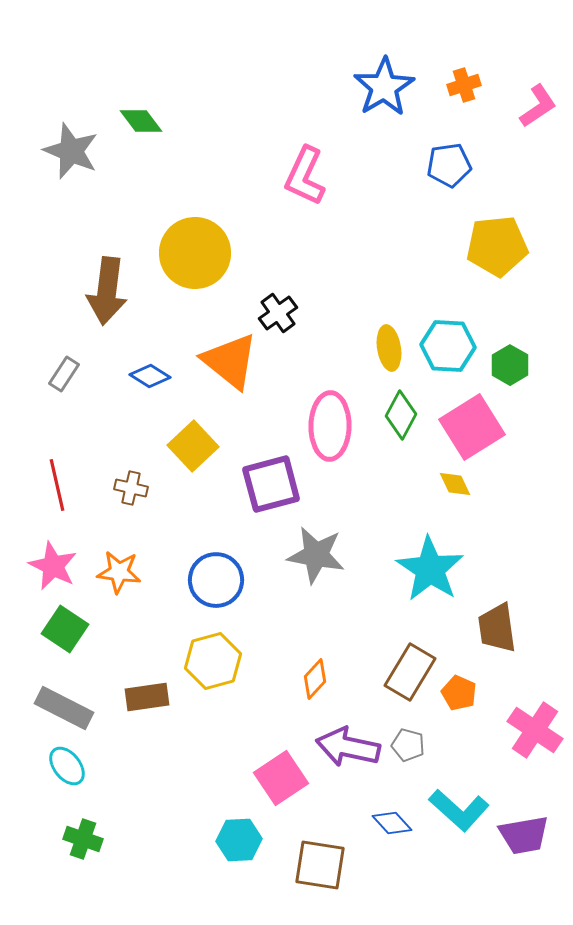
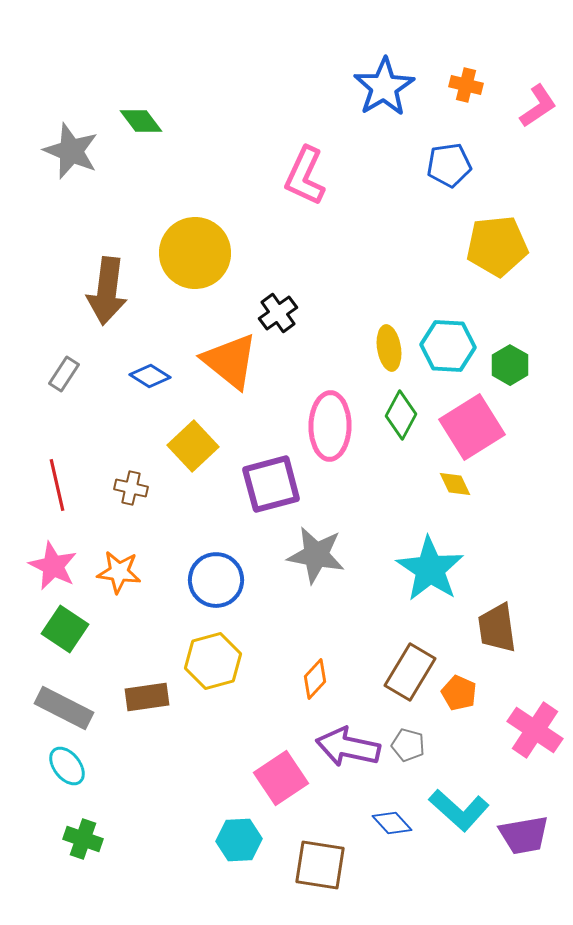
orange cross at (464, 85): moved 2 px right; rotated 32 degrees clockwise
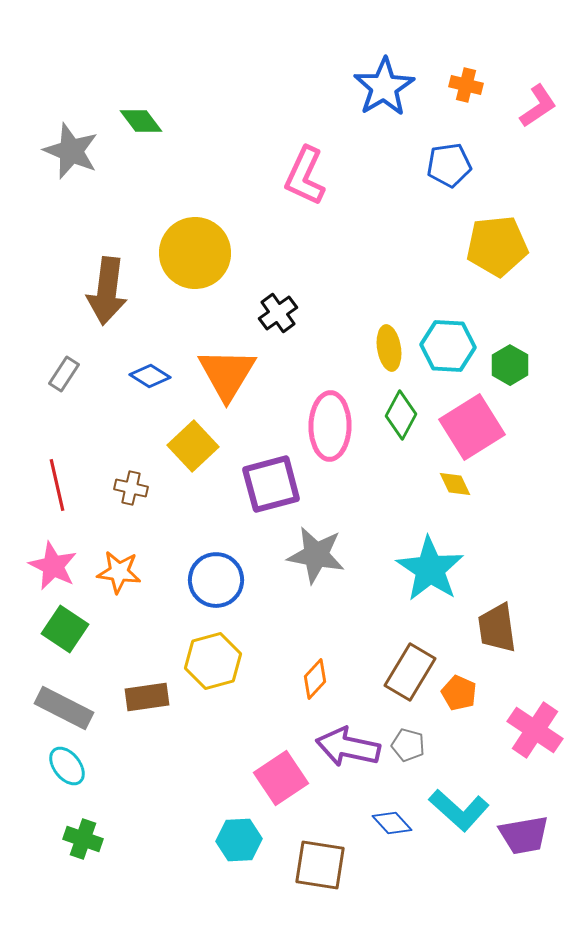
orange triangle at (230, 361): moved 3 px left, 13 px down; rotated 22 degrees clockwise
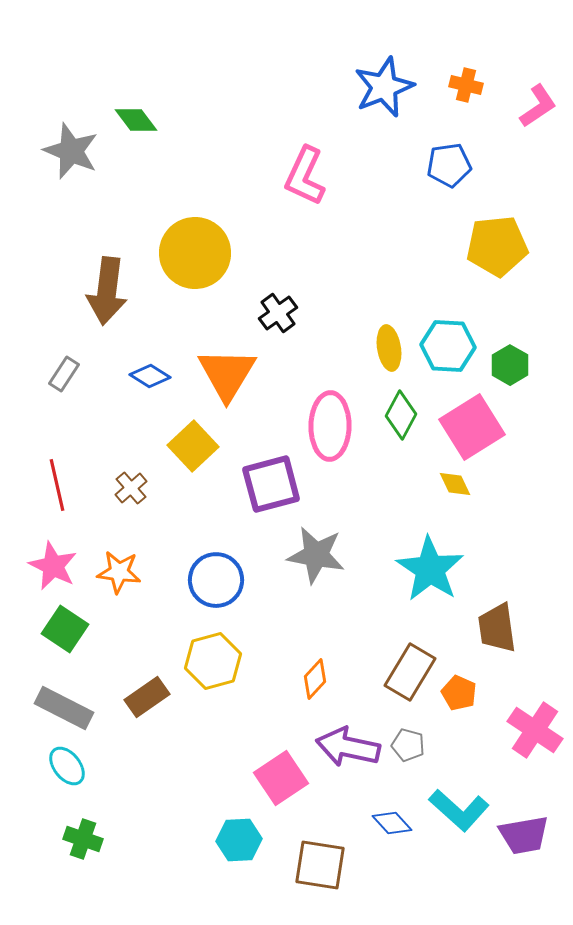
blue star at (384, 87): rotated 10 degrees clockwise
green diamond at (141, 121): moved 5 px left, 1 px up
brown cross at (131, 488): rotated 36 degrees clockwise
brown rectangle at (147, 697): rotated 27 degrees counterclockwise
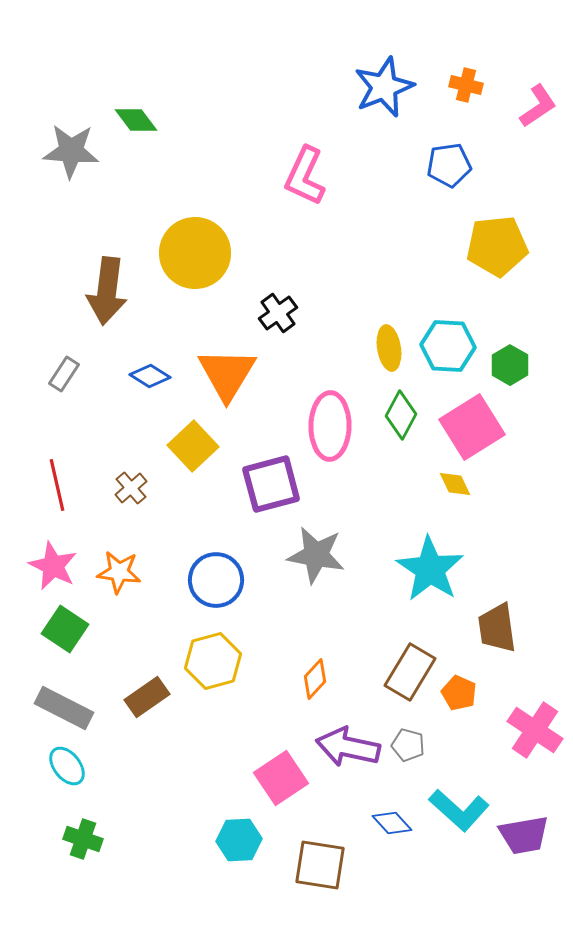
gray star at (71, 151): rotated 18 degrees counterclockwise
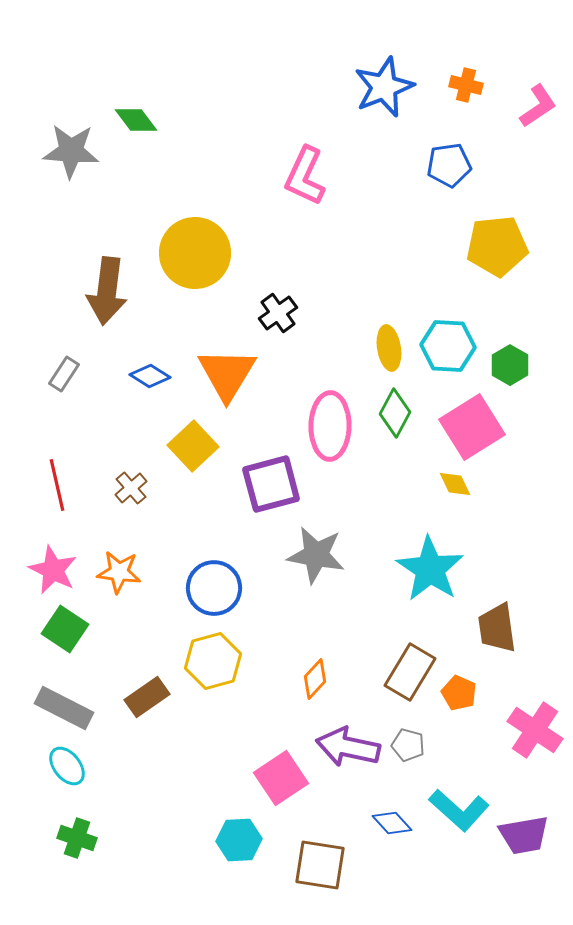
green diamond at (401, 415): moved 6 px left, 2 px up
pink star at (53, 566): moved 4 px down
blue circle at (216, 580): moved 2 px left, 8 px down
green cross at (83, 839): moved 6 px left, 1 px up
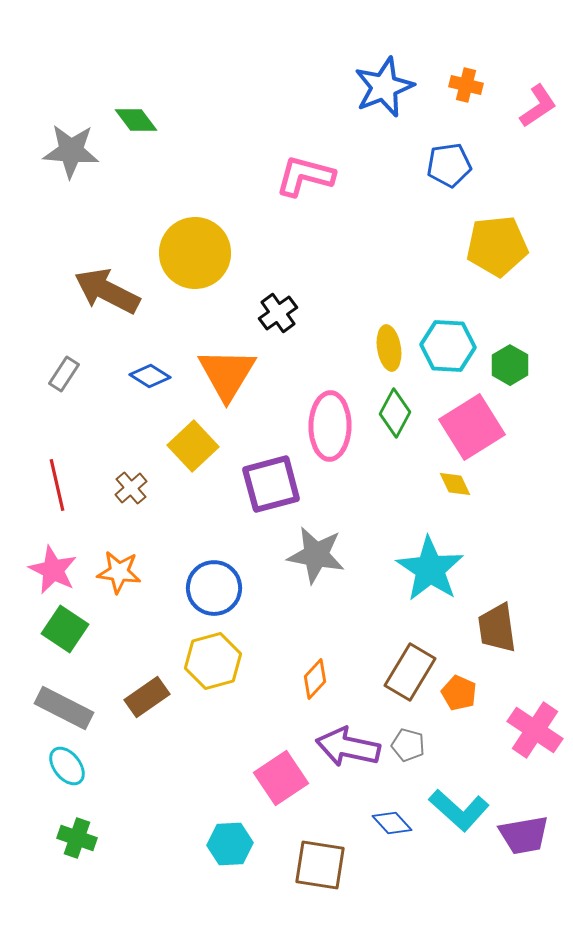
pink L-shape at (305, 176): rotated 80 degrees clockwise
brown arrow at (107, 291): rotated 110 degrees clockwise
cyan hexagon at (239, 840): moved 9 px left, 4 px down
